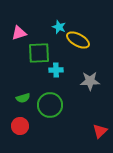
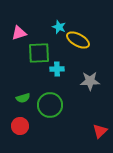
cyan cross: moved 1 px right, 1 px up
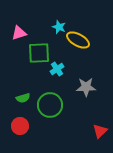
cyan cross: rotated 32 degrees counterclockwise
gray star: moved 4 px left, 6 px down
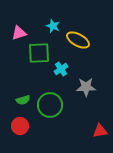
cyan star: moved 6 px left, 1 px up
cyan cross: moved 4 px right
green semicircle: moved 2 px down
red triangle: rotated 35 degrees clockwise
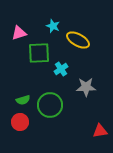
red circle: moved 4 px up
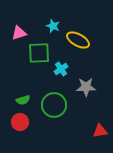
green circle: moved 4 px right
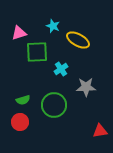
green square: moved 2 px left, 1 px up
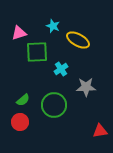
green semicircle: rotated 24 degrees counterclockwise
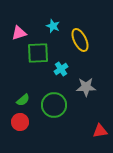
yellow ellipse: moved 2 px right; rotated 35 degrees clockwise
green square: moved 1 px right, 1 px down
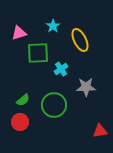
cyan star: rotated 16 degrees clockwise
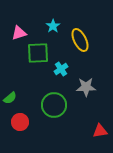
green semicircle: moved 13 px left, 2 px up
